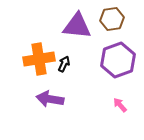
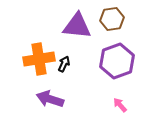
purple hexagon: moved 1 px left, 1 px down
purple arrow: rotated 8 degrees clockwise
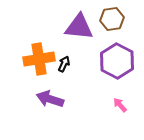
purple triangle: moved 2 px right, 1 px down
purple hexagon: rotated 12 degrees counterclockwise
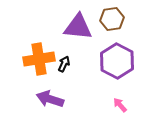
purple triangle: moved 1 px left
